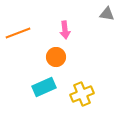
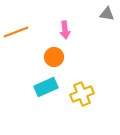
orange line: moved 2 px left, 1 px up
orange circle: moved 2 px left
cyan rectangle: moved 2 px right
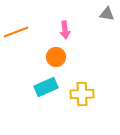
orange circle: moved 2 px right
yellow cross: rotated 20 degrees clockwise
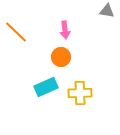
gray triangle: moved 3 px up
orange line: rotated 65 degrees clockwise
orange circle: moved 5 px right
yellow cross: moved 2 px left, 1 px up
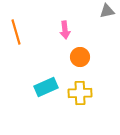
gray triangle: rotated 21 degrees counterclockwise
orange line: rotated 30 degrees clockwise
orange circle: moved 19 px right
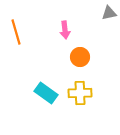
gray triangle: moved 2 px right, 2 px down
cyan rectangle: moved 6 px down; rotated 60 degrees clockwise
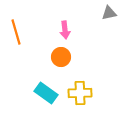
orange circle: moved 19 px left
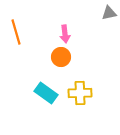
pink arrow: moved 4 px down
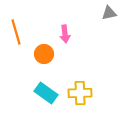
orange circle: moved 17 px left, 3 px up
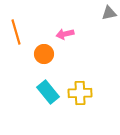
pink arrow: rotated 84 degrees clockwise
cyan rectangle: moved 2 px right, 1 px up; rotated 15 degrees clockwise
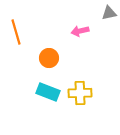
pink arrow: moved 15 px right, 3 px up
orange circle: moved 5 px right, 4 px down
cyan rectangle: rotated 30 degrees counterclockwise
